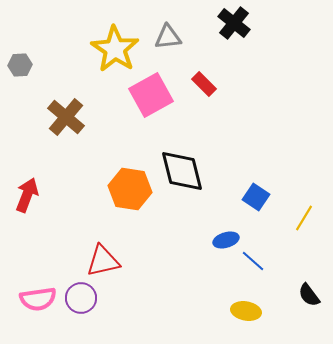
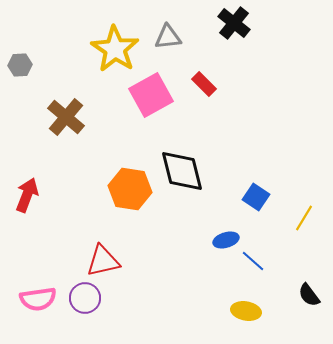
purple circle: moved 4 px right
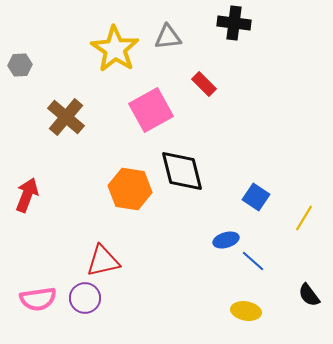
black cross: rotated 32 degrees counterclockwise
pink square: moved 15 px down
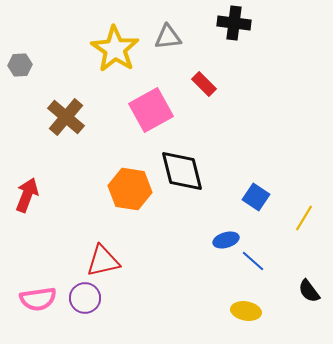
black semicircle: moved 4 px up
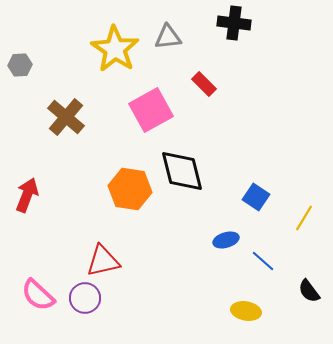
blue line: moved 10 px right
pink semicircle: moved 4 px up; rotated 51 degrees clockwise
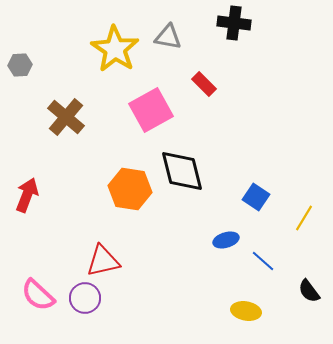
gray triangle: rotated 16 degrees clockwise
